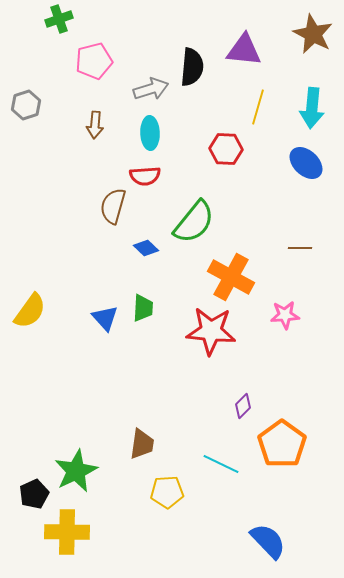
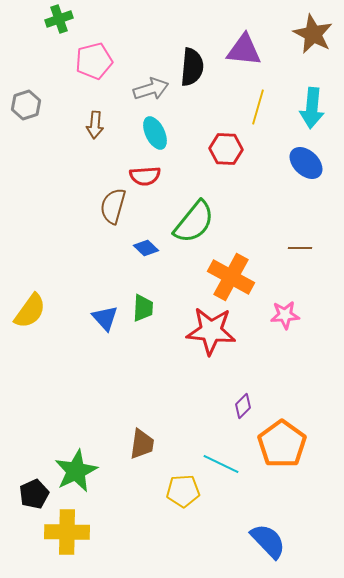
cyan ellipse: moved 5 px right; rotated 24 degrees counterclockwise
yellow pentagon: moved 16 px right, 1 px up
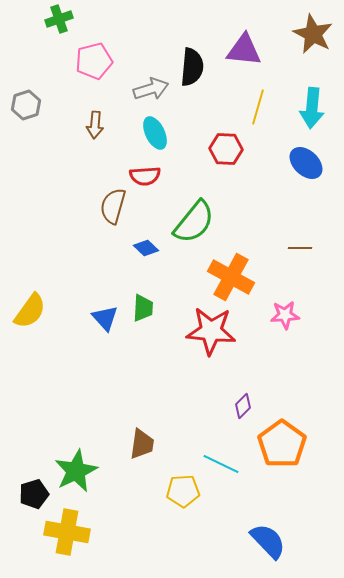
black pentagon: rotated 8 degrees clockwise
yellow cross: rotated 9 degrees clockwise
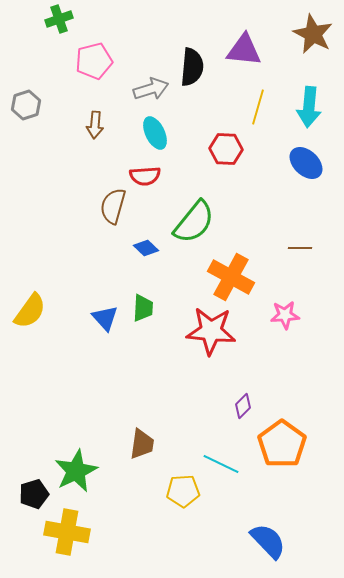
cyan arrow: moved 3 px left, 1 px up
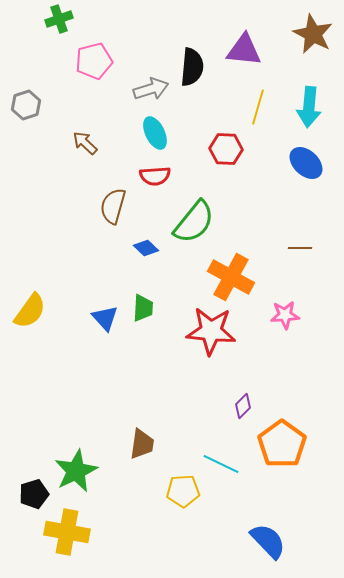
brown arrow: moved 10 px left, 18 px down; rotated 128 degrees clockwise
red semicircle: moved 10 px right
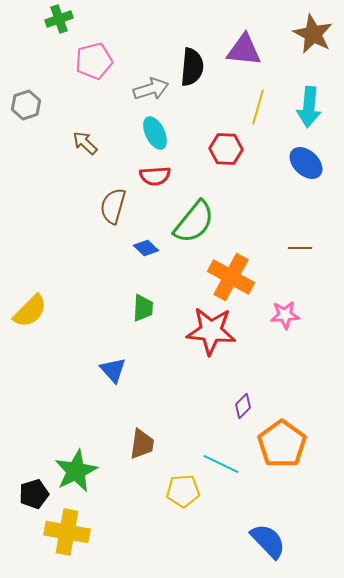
yellow semicircle: rotated 9 degrees clockwise
blue triangle: moved 8 px right, 52 px down
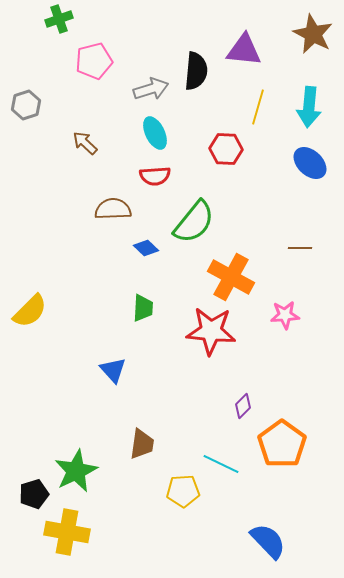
black semicircle: moved 4 px right, 4 px down
blue ellipse: moved 4 px right
brown semicircle: moved 3 px down; rotated 72 degrees clockwise
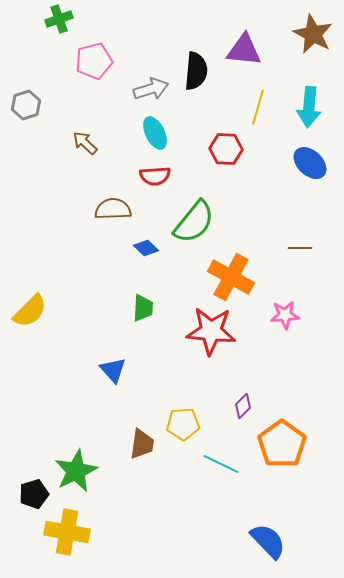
yellow pentagon: moved 67 px up
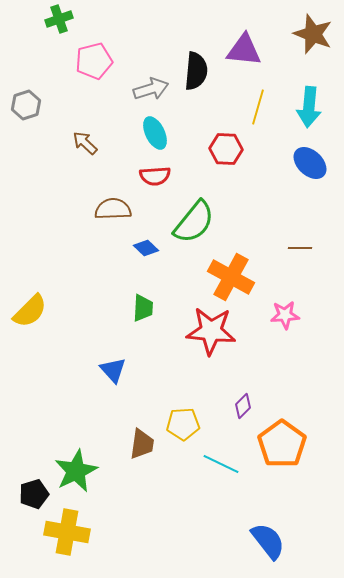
brown star: rotated 6 degrees counterclockwise
blue semicircle: rotated 6 degrees clockwise
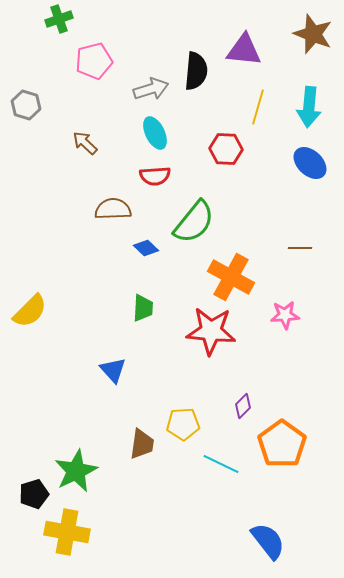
gray hexagon: rotated 24 degrees counterclockwise
